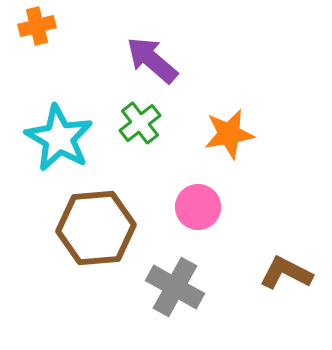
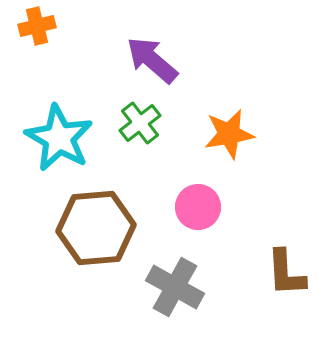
brown L-shape: rotated 120 degrees counterclockwise
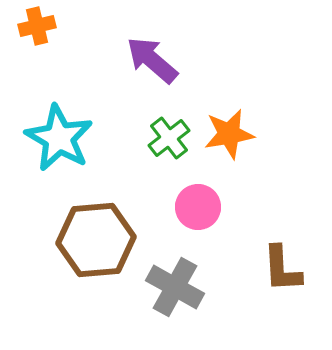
green cross: moved 29 px right, 15 px down
brown hexagon: moved 12 px down
brown L-shape: moved 4 px left, 4 px up
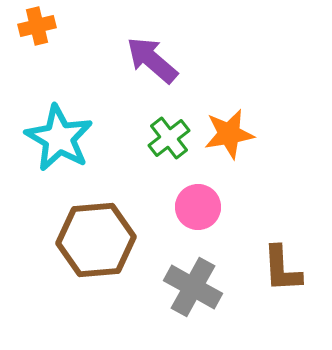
gray cross: moved 18 px right
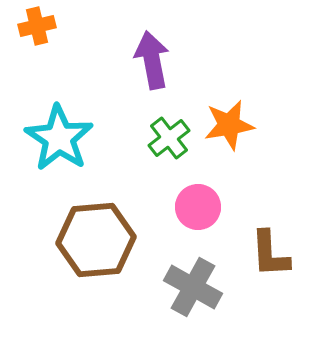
purple arrow: rotated 38 degrees clockwise
orange star: moved 9 px up
cyan star: rotated 4 degrees clockwise
brown L-shape: moved 12 px left, 15 px up
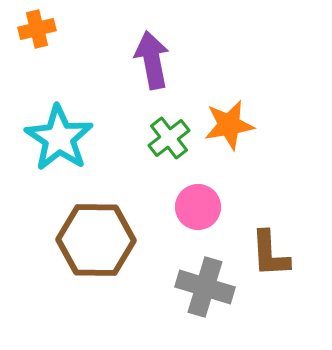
orange cross: moved 3 px down
brown hexagon: rotated 6 degrees clockwise
gray cross: moved 12 px right; rotated 12 degrees counterclockwise
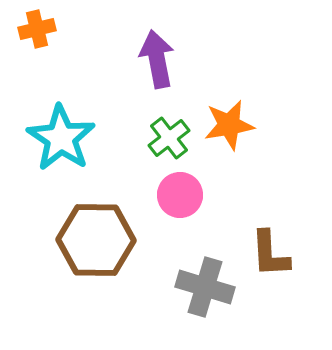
purple arrow: moved 5 px right, 1 px up
cyan star: moved 2 px right
pink circle: moved 18 px left, 12 px up
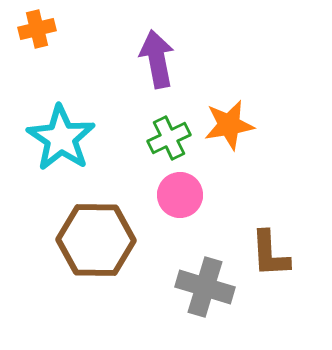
green cross: rotated 12 degrees clockwise
